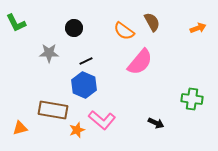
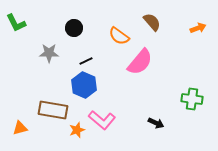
brown semicircle: rotated 12 degrees counterclockwise
orange semicircle: moved 5 px left, 5 px down
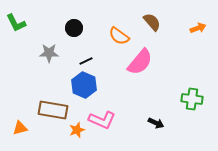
pink L-shape: rotated 16 degrees counterclockwise
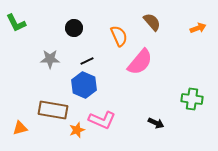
orange semicircle: rotated 150 degrees counterclockwise
gray star: moved 1 px right, 6 px down
black line: moved 1 px right
